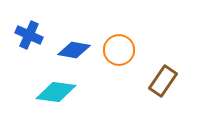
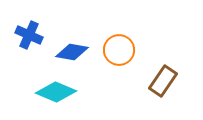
blue diamond: moved 2 px left, 2 px down
cyan diamond: rotated 15 degrees clockwise
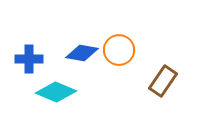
blue cross: moved 24 px down; rotated 24 degrees counterclockwise
blue diamond: moved 10 px right, 1 px down
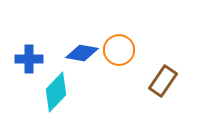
cyan diamond: rotated 69 degrees counterclockwise
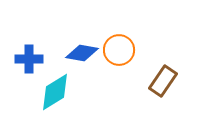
cyan diamond: moved 1 px left; rotated 15 degrees clockwise
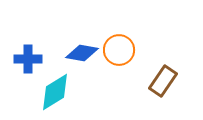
blue cross: moved 1 px left
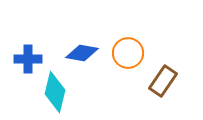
orange circle: moved 9 px right, 3 px down
cyan diamond: rotated 45 degrees counterclockwise
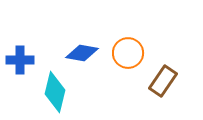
blue cross: moved 8 px left, 1 px down
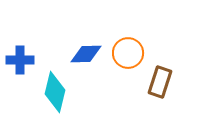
blue diamond: moved 4 px right, 1 px down; rotated 12 degrees counterclockwise
brown rectangle: moved 3 px left, 1 px down; rotated 16 degrees counterclockwise
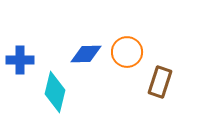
orange circle: moved 1 px left, 1 px up
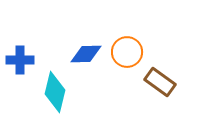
brown rectangle: rotated 72 degrees counterclockwise
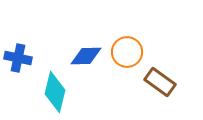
blue diamond: moved 2 px down
blue cross: moved 2 px left, 2 px up; rotated 12 degrees clockwise
